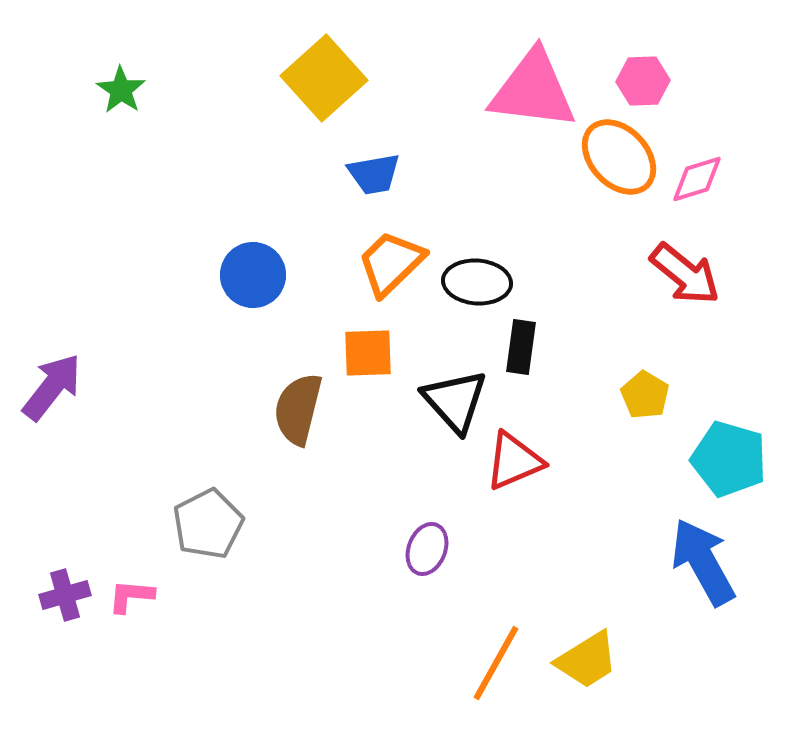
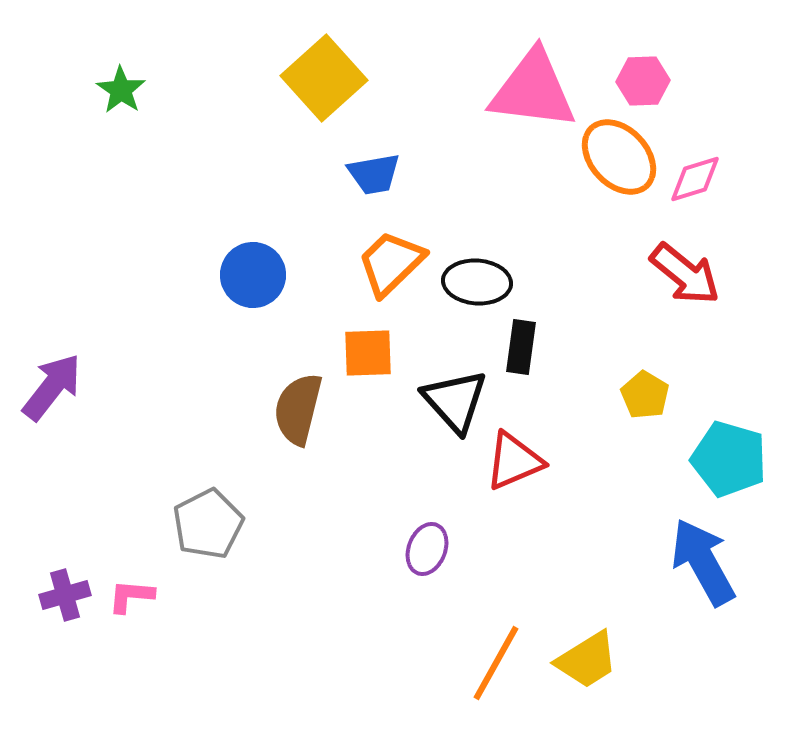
pink diamond: moved 2 px left
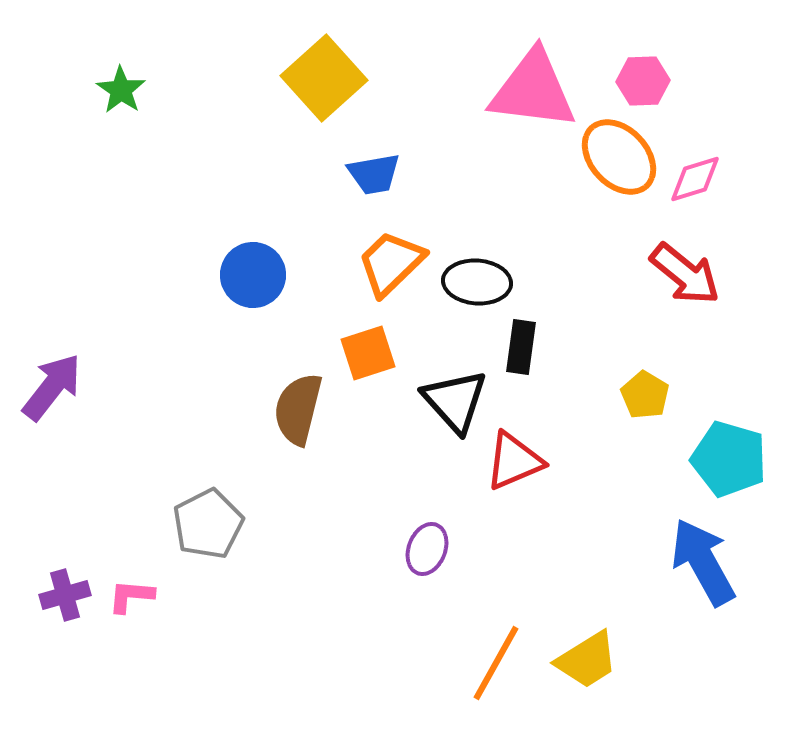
orange square: rotated 16 degrees counterclockwise
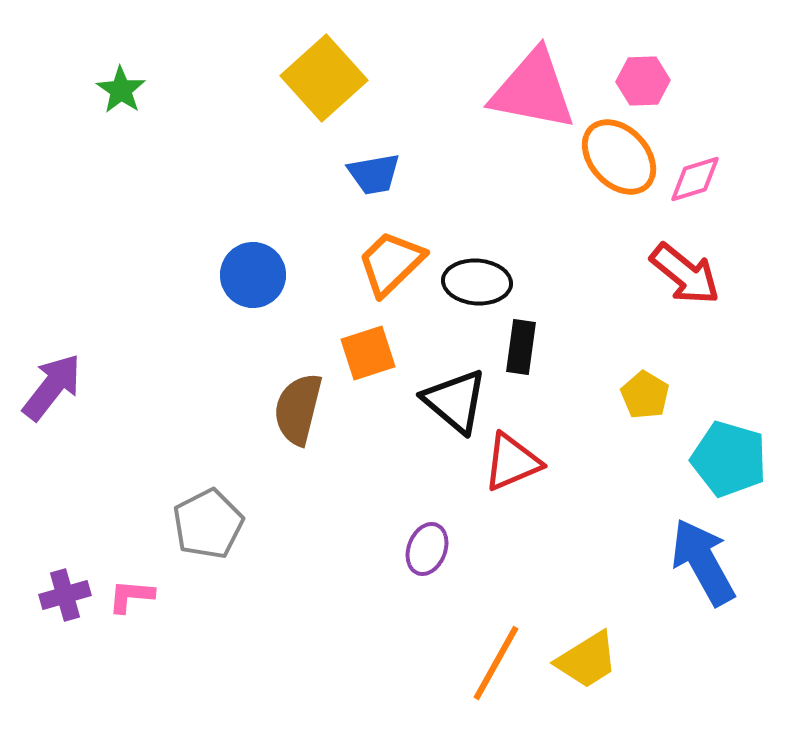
pink triangle: rotated 4 degrees clockwise
black triangle: rotated 8 degrees counterclockwise
red triangle: moved 2 px left, 1 px down
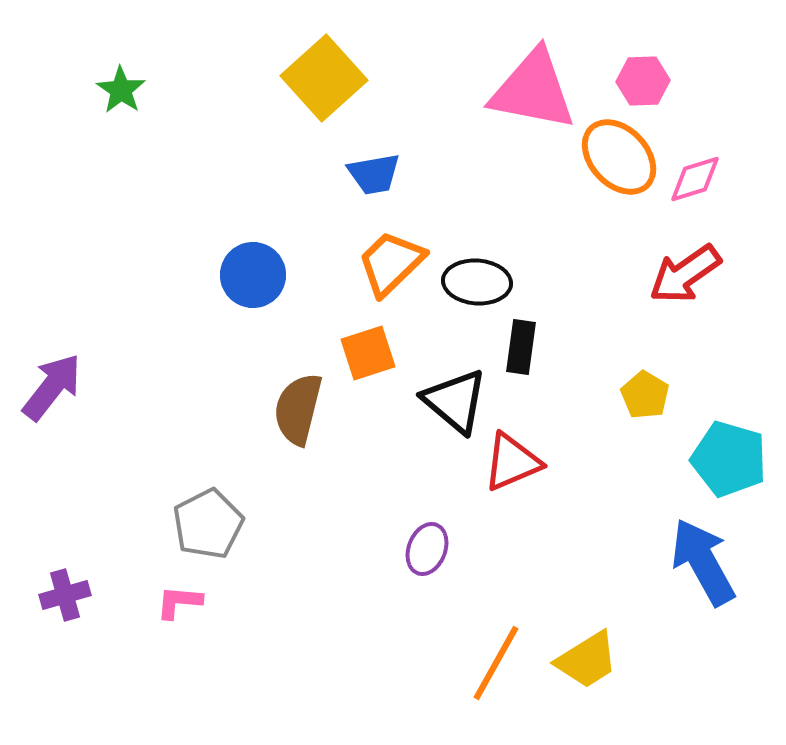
red arrow: rotated 106 degrees clockwise
pink L-shape: moved 48 px right, 6 px down
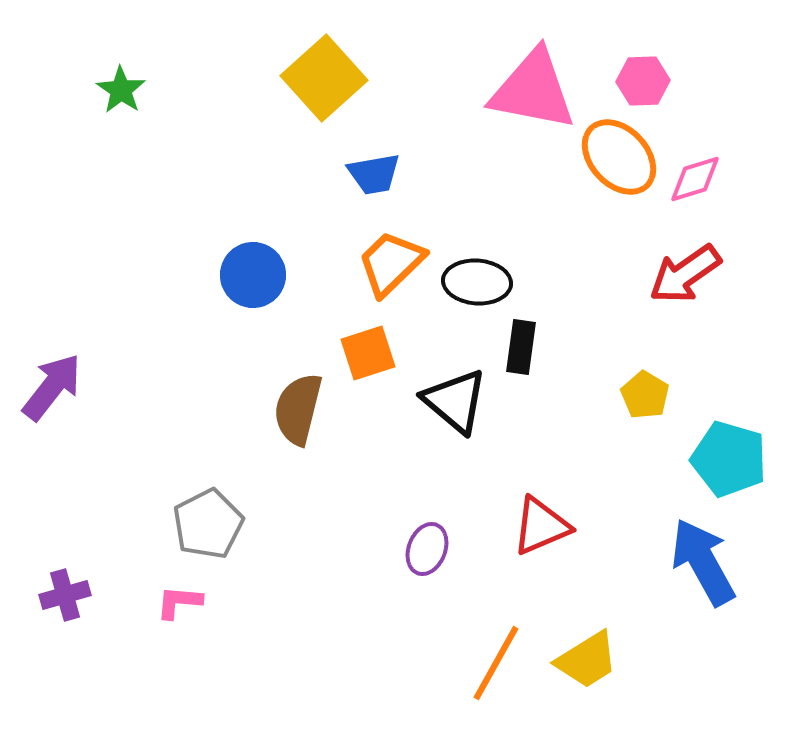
red triangle: moved 29 px right, 64 px down
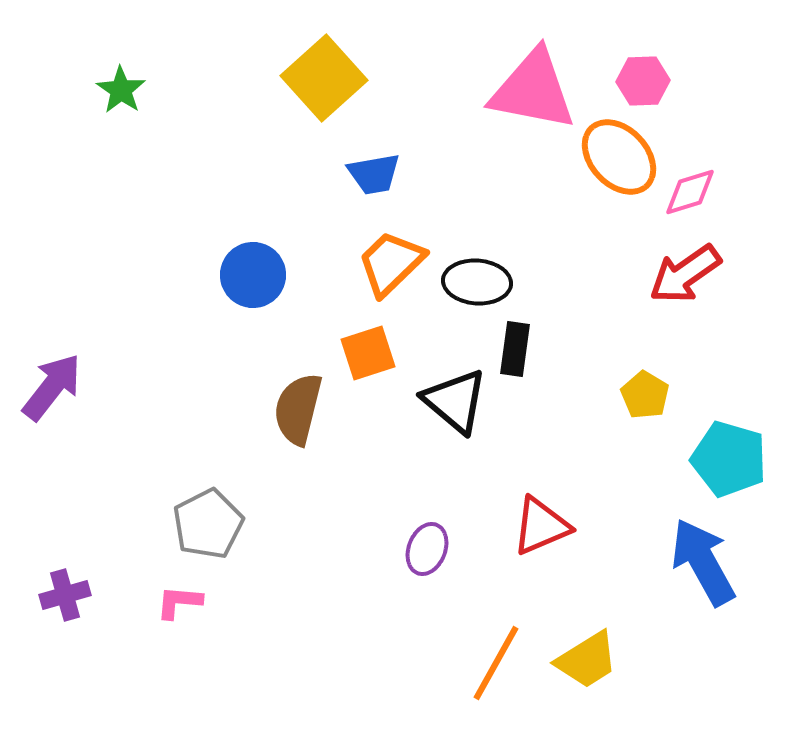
pink diamond: moved 5 px left, 13 px down
black rectangle: moved 6 px left, 2 px down
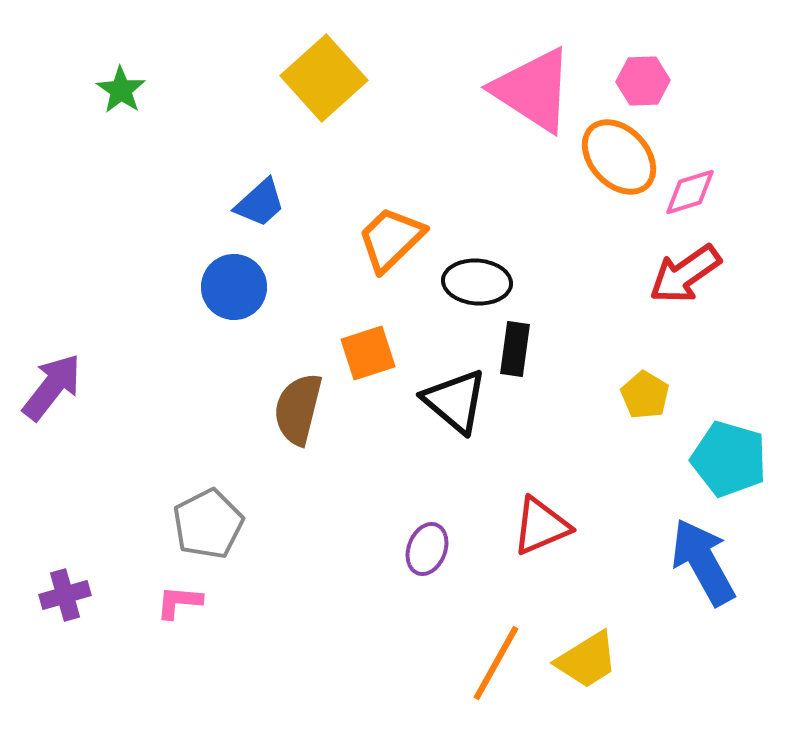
pink triangle: rotated 22 degrees clockwise
blue trapezoid: moved 114 px left, 29 px down; rotated 32 degrees counterclockwise
orange trapezoid: moved 24 px up
blue circle: moved 19 px left, 12 px down
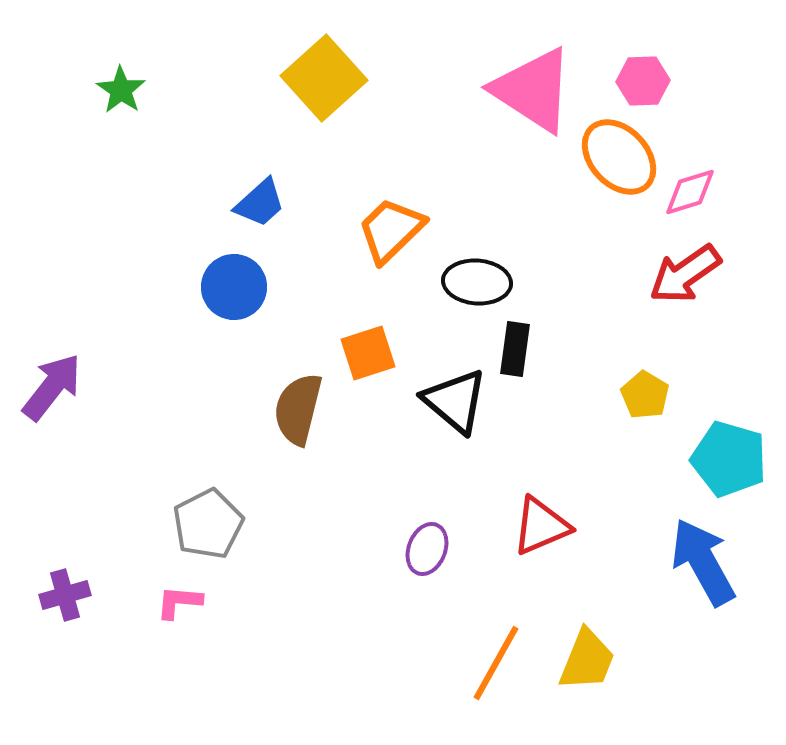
orange trapezoid: moved 9 px up
yellow trapezoid: rotated 36 degrees counterclockwise
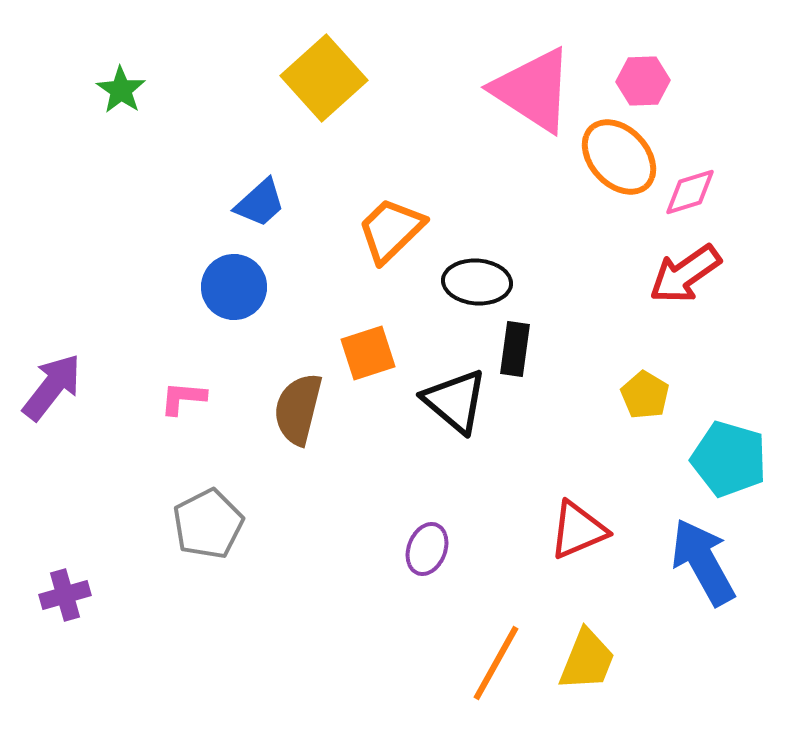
red triangle: moved 37 px right, 4 px down
pink L-shape: moved 4 px right, 204 px up
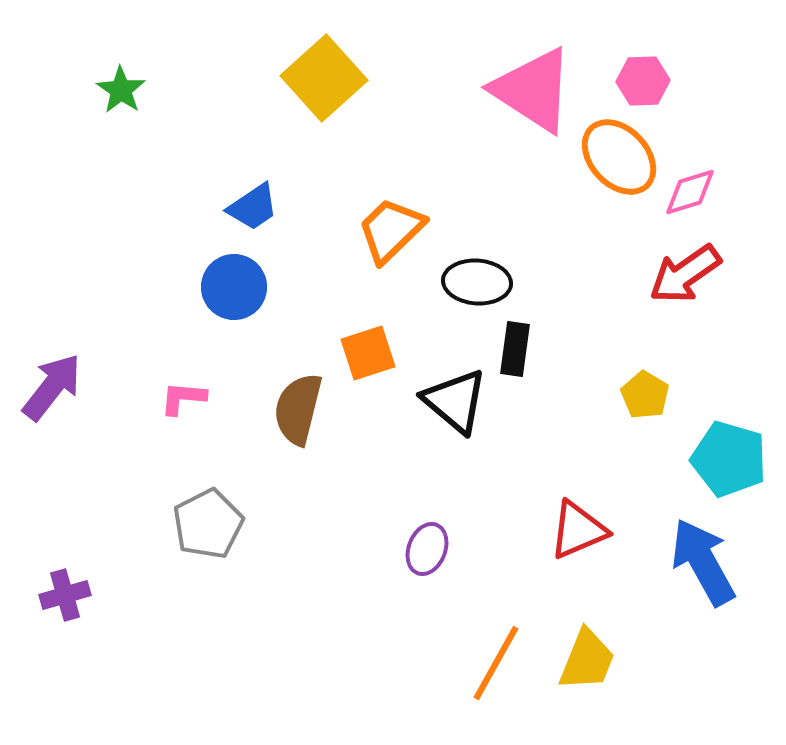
blue trapezoid: moved 7 px left, 4 px down; rotated 8 degrees clockwise
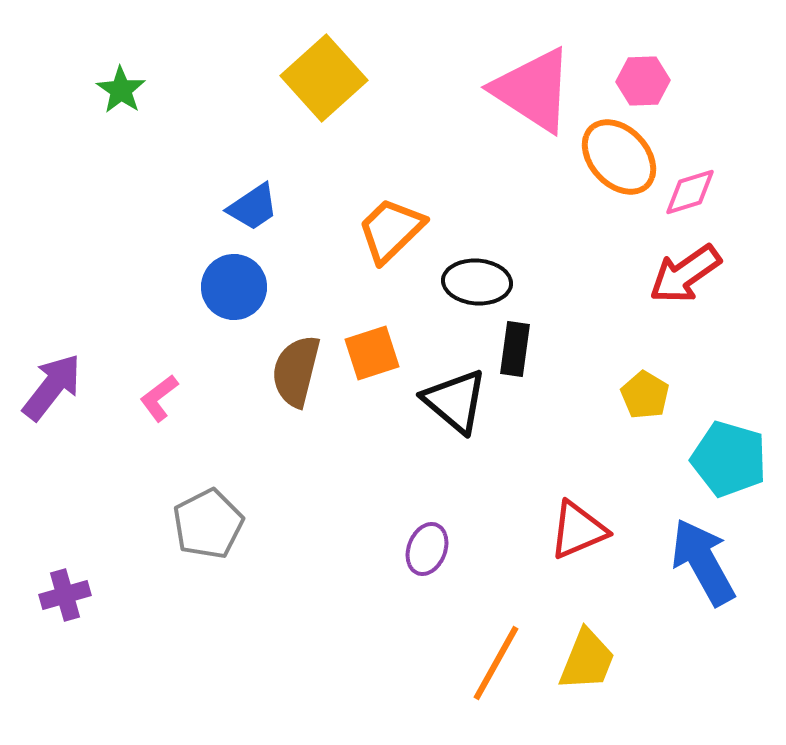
orange square: moved 4 px right
pink L-shape: moved 24 px left; rotated 42 degrees counterclockwise
brown semicircle: moved 2 px left, 38 px up
